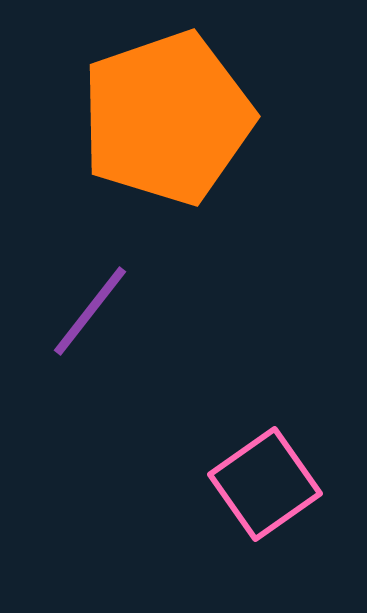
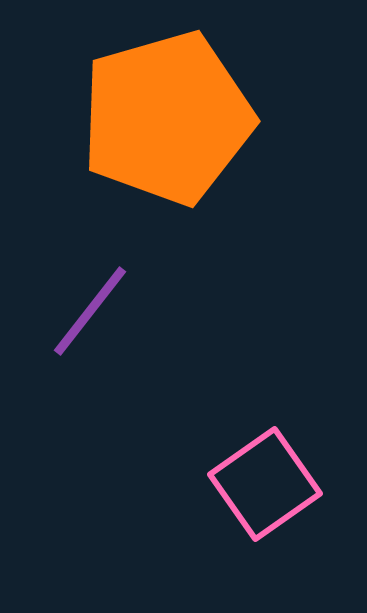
orange pentagon: rotated 3 degrees clockwise
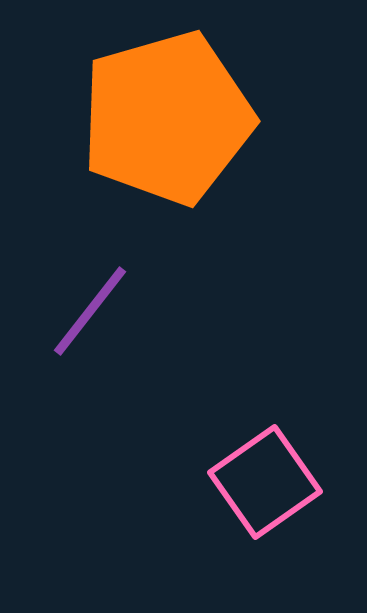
pink square: moved 2 px up
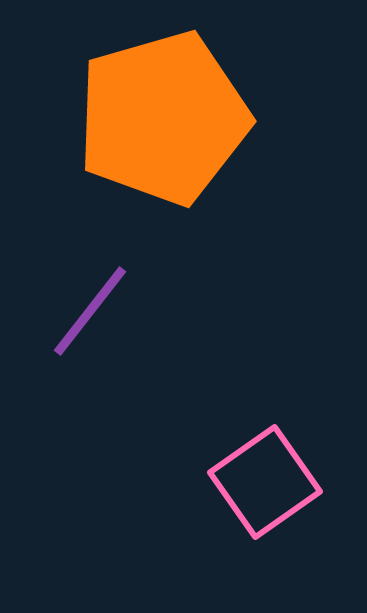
orange pentagon: moved 4 px left
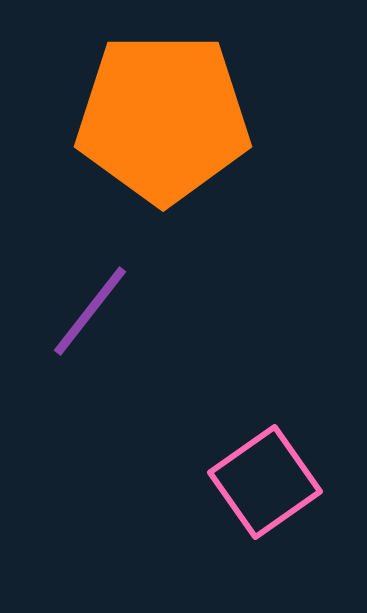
orange pentagon: rotated 16 degrees clockwise
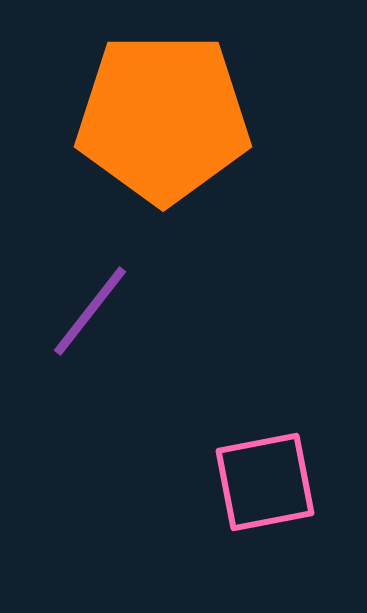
pink square: rotated 24 degrees clockwise
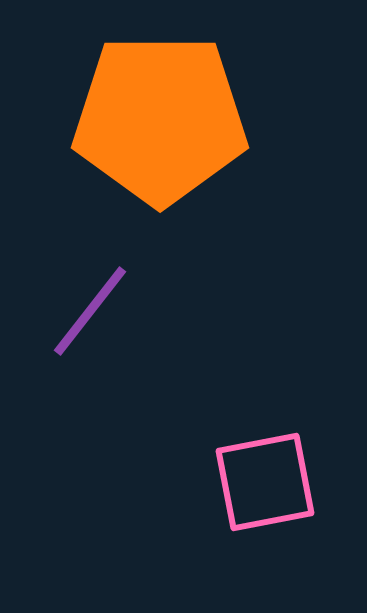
orange pentagon: moved 3 px left, 1 px down
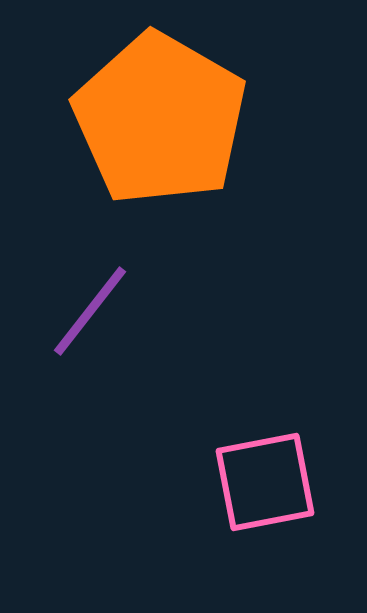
orange pentagon: rotated 30 degrees clockwise
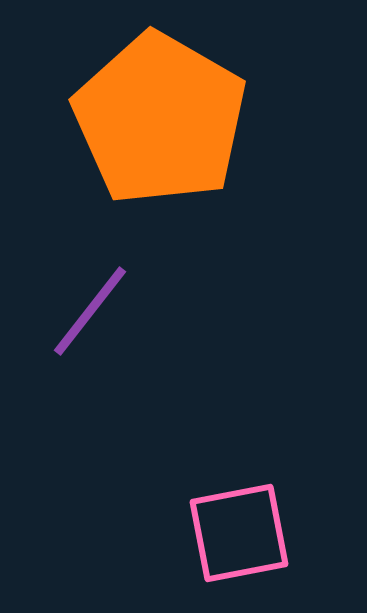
pink square: moved 26 px left, 51 px down
